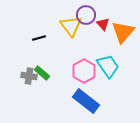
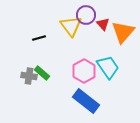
cyan trapezoid: moved 1 px down
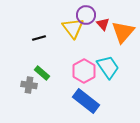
yellow triangle: moved 2 px right, 2 px down
gray cross: moved 9 px down
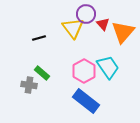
purple circle: moved 1 px up
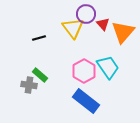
green rectangle: moved 2 px left, 2 px down
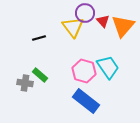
purple circle: moved 1 px left, 1 px up
red triangle: moved 3 px up
yellow triangle: moved 1 px up
orange triangle: moved 6 px up
pink hexagon: rotated 15 degrees counterclockwise
gray cross: moved 4 px left, 2 px up
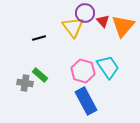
pink hexagon: moved 1 px left
blue rectangle: rotated 24 degrees clockwise
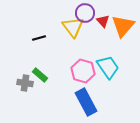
blue rectangle: moved 1 px down
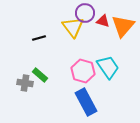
red triangle: rotated 32 degrees counterclockwise
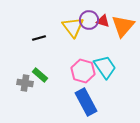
purple circle: moved 4 px right, 7 px down
cyan trapezoid: moved 3 px left
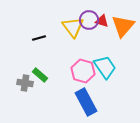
red triangle: moved 1 px left
